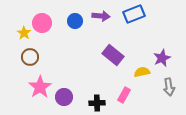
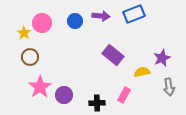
purple circle: moved 2 px up
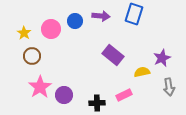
blue rectangle: rotated 50 degrees counterclockwise
pink circle: moved 9 px right, 6 px down
brown circle: moved 2 px right, 1 px up
pink rectangle: rotated 35 degrees clockwise
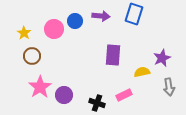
pink circle: moved 3 px right
purple rectangle: rotated 55 degrees clockwise
black cross: rotated 21 degrees clockwise
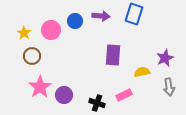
pink circle: moved 3 px left, 1 px down
purple star: moved 3 px right
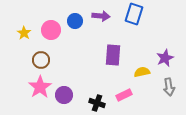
brown circle: moved 9 px right, 4 px down
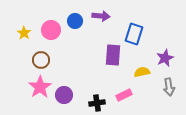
blue rectangle: moved 20 px down
black cross: rotated 28 degrees counterclockwise
